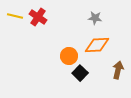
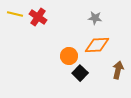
yellow line: moved 2 px up
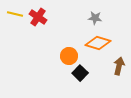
orange diamond: moved 1 px right, 2 px up; rotated 20 degrees clockwise
brown arrow: moved 1 px right, 4 px up
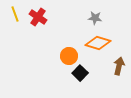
yellow line: rotated 56 degrees clockwise
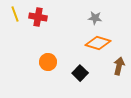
red cross: rotated 24 degrees counterclockwise
orange circle: moved 21 px left, 6 px down
